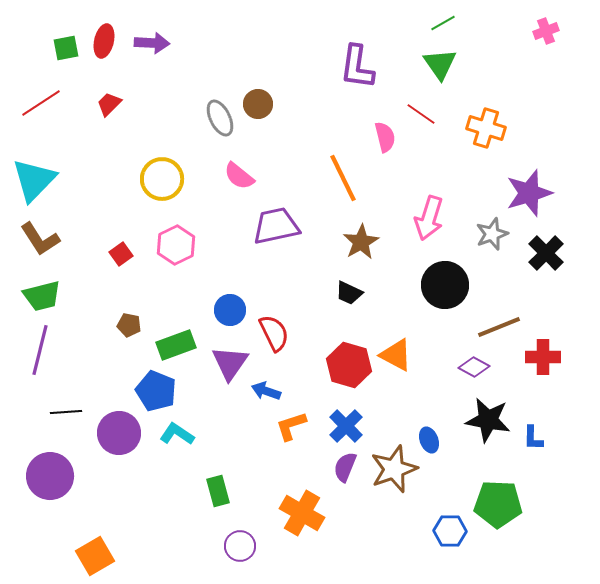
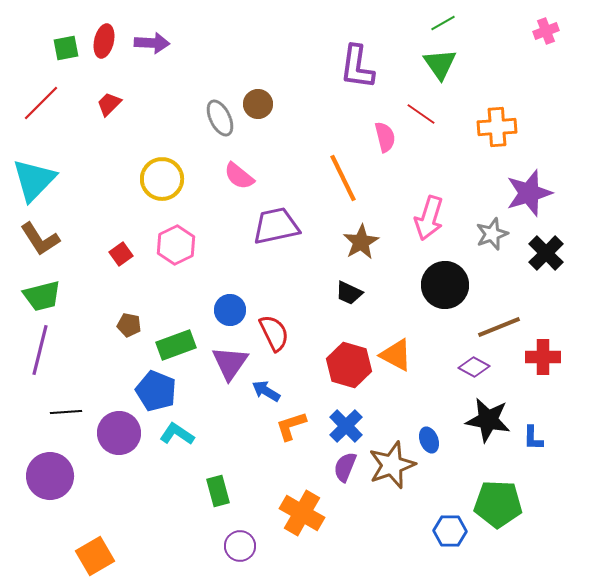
red line at (41, 103): rotated 12 degrees counterclockwise
orange cross at (486, 128): moved 11 px right, 1 px up; rotated 21 degrees counterclockwise
blue arrow at (266, 391): rotated 12 degrees clockwise
brown star at (394, 469): moved 2 px left, 4 px up
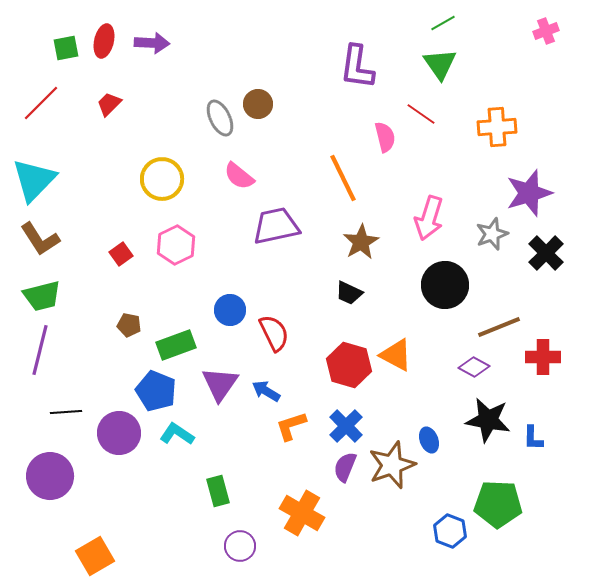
purple triangle at (230, 363): moved 10 px left, 21 px down
blue hexagon at (450, 531): rotated 20 degrees clockwise
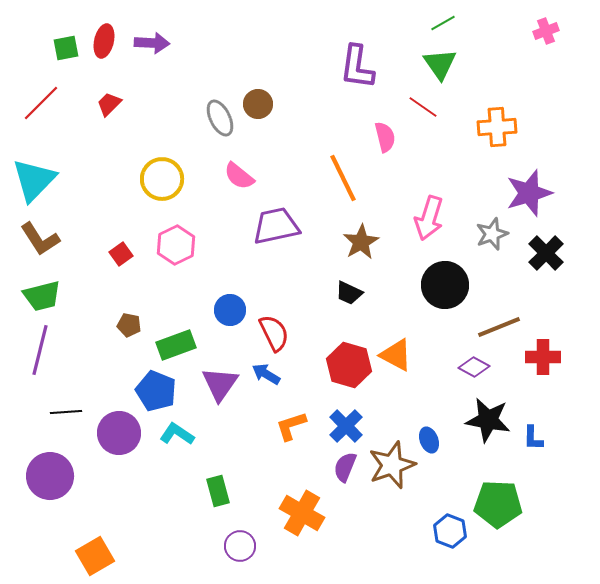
red line at (421, 114): moved 2 px right, 7 px up
blue arrow at (266, 391): moved 17 px up
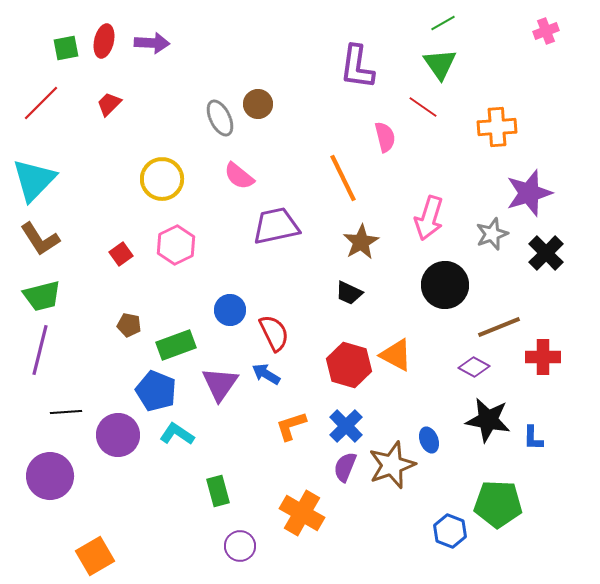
purple circle at (119, 433): moved 1 px left, 2 px down
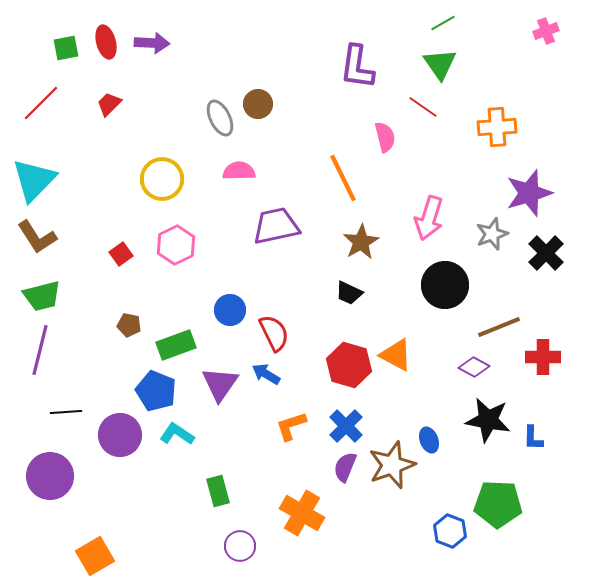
red ellipse at (104, 41): moved 2 px right, 1 px down; rotated 28 degrees counterclockwise
pink semicircle at (239, 176): moved 5 px up; rotated 140 degrees clockwise
brown L-shape at (40, 239): moved 3 px left, 2 px up
purple circle at (118, 435): moved 2 px right
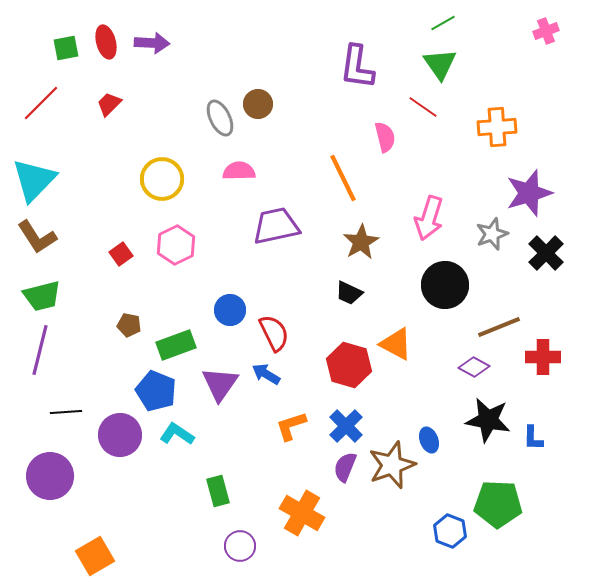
orange triangle at (396, 355): moved 11 px up
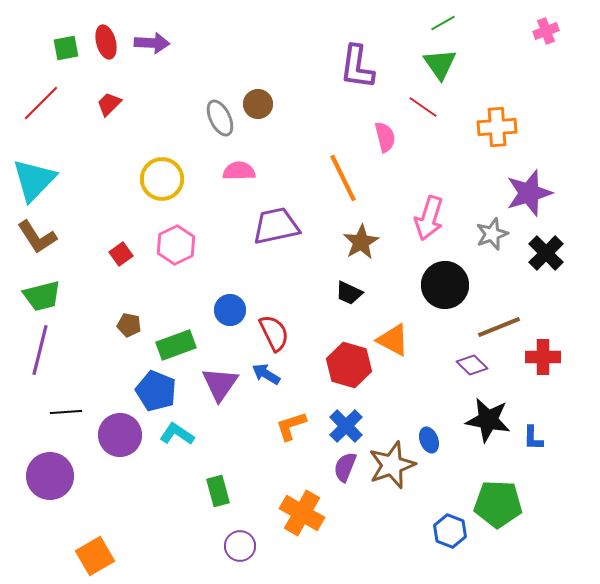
orange triangle at (396, 344): moved 3 px left, 4 px up
purple diamond at (474, 367): moved 2 px left, 2 px up; rotated 16 degrees clockwise
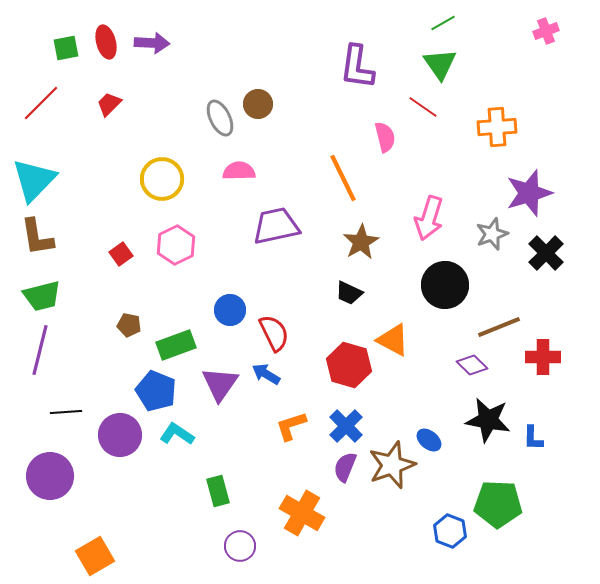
brown L-shape at (37, 237): rotated 24 degrees clockwise
blue ellipse at (429, 440): rotated 30 degrees counterclockwise
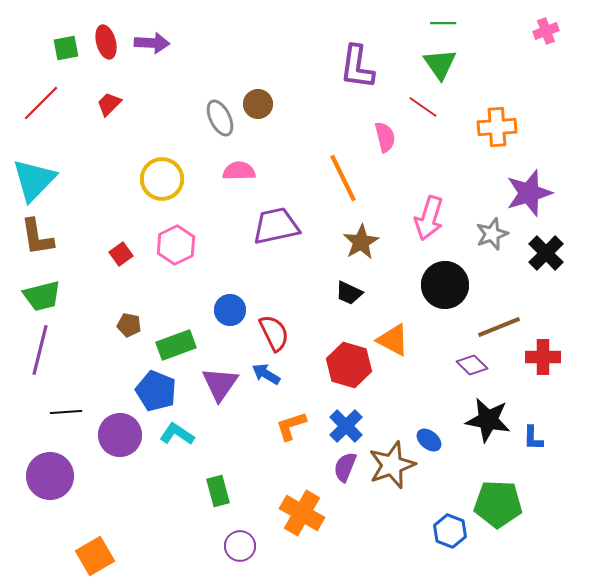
green line at (443, 23): rotated 30 degrees clockwise
